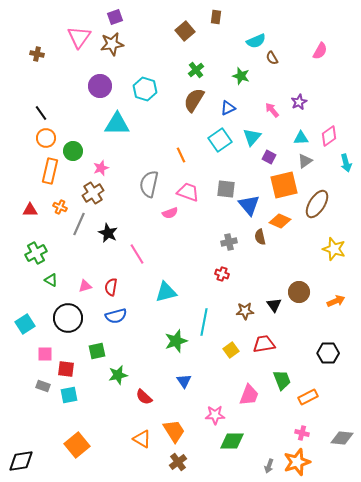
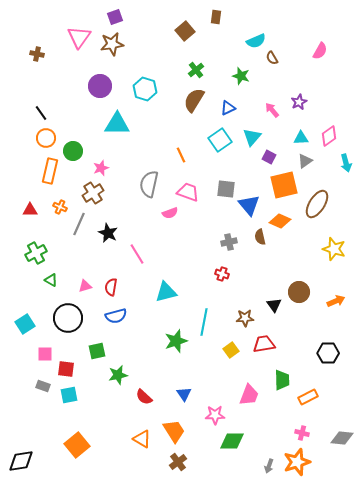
brown star at (245, 311): moved 7 px down
green trapezoid at (282, 380): rotated 20 degrees clockwise
blue triangle at (184, 381): moved 13 px down
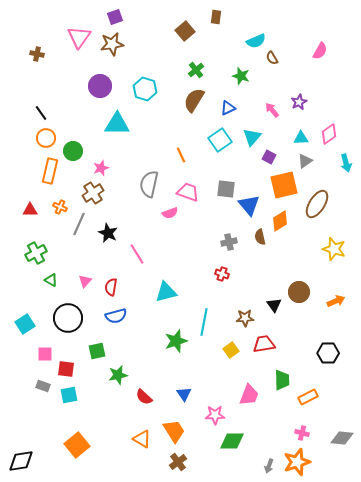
pink diamond at (329, 136): moved 2 px up
orange diamond at (280, 221): rotated 55 degrees counterclockwise
pink triangle at (85, 286): moved 5 px up; rotated 32 degrees counterclockwise
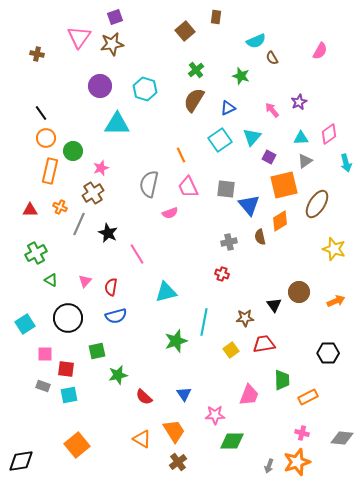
pink trapezoid at (188, 192): moved 5 px up; rotated 135 degrees counterclockwise
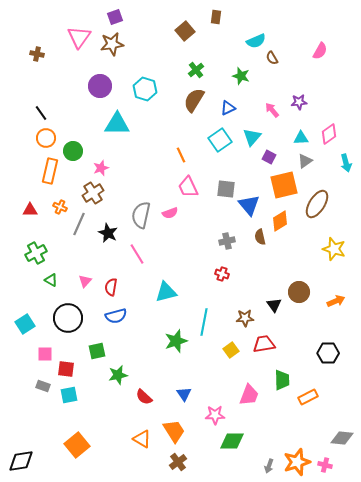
purple star at (299, 102): rotated 21 degrees clockwise
gray semicircle at (149, 184): moved 8 px left, 31 px down
gray cross at (229, 242): moved 2 px left, 1 px up
pink cross at (302, 433): moved 23 px right, 32 px down
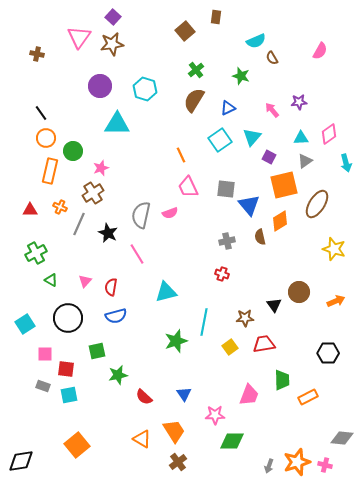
purple square at (115, 17): moved 2 px left; rotated 28 degrees counterclockwise
yellow square at (231, 350): moved 1 px left, 3 px up
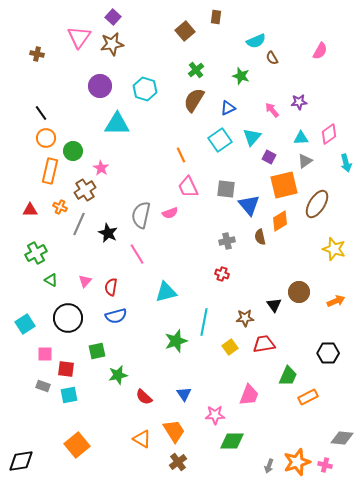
pink star at (101, 168): rotated 21 degrees counterclockwise
brown cross at (93, 193): moved 8 px left, 3 px up
green trapezoid at (282, 380): moved 6 px right, 4 px up; rotated 25 degrees clockwise
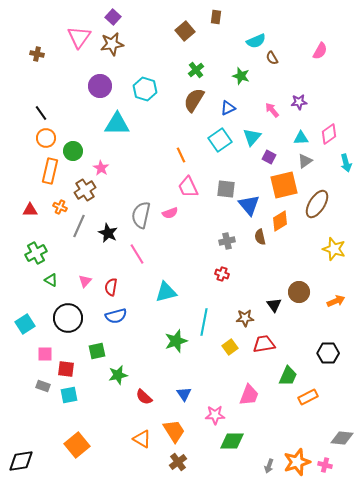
gray line at (79, 224): moved 2 px down
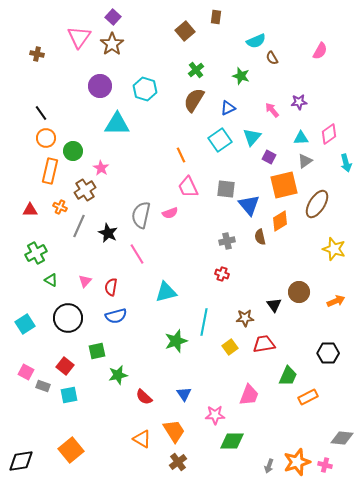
brown star at (112, 44): rotated 25 degrees counterclockwise
pink square at (45, 354): moved 19 px left, 18 px down; rotated 28 degrees clockwise
red square at (66, 369): moved 1 px left, 3 px up; rotated 30 degrees clockwise
orange square at (77, 445): moved 6 px left, 5 px down
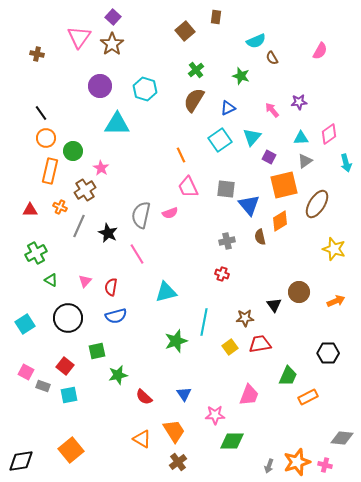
red trapezoid at (264, 344): moved 4 px left
